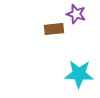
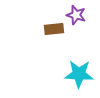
purple star: moved 1 px down
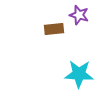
purple star: moved 3 px right
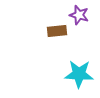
brown rectangle: moved 3 px right, 2 px down
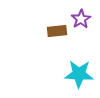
purple star: moved 2 px right, 4 px down; rotated 24 degrees clockwise
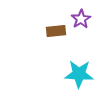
brown rectangle: moved 1 px left
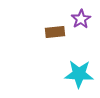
brown rectangle: moved 1 px left, 1 px down
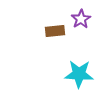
brown rectangle: moved 1 px up
